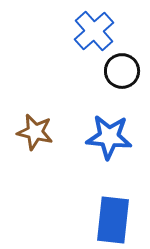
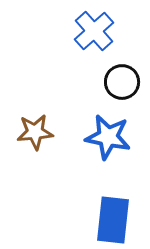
black circle: moved 11 px down
brown star: rotated 18 degrees counterclockwise
blue star: moved 1 px left; rotated 6 degrees clockwise
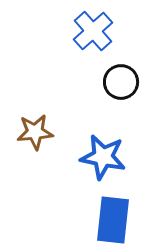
blue cross: moved 1 px left
black circle: moved 1 px left
blue star: moved 5 px left, 20 px down
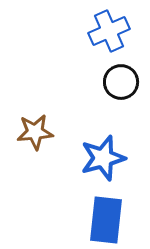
blue cross: moved 16 px right; rotated 18 degrees clockwise
blue star: moved 1 px down; rotated 27 degrees counterclockwise
blue rectangle: moved 7 px left
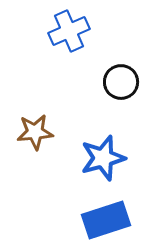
blue cross: moved 40 px left
blue rectangle: rotated 66 degrees clockwise
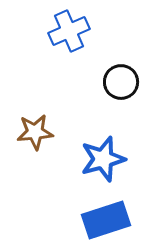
blue star: moved 1 px down
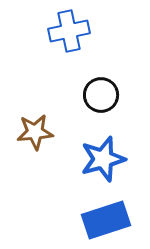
blue cross: rotated 12 degrees clockwise
black circle: moved 20 px left, 13 px down
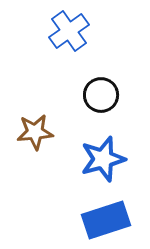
blue cross: rotated 24 degrees counterclockwise
